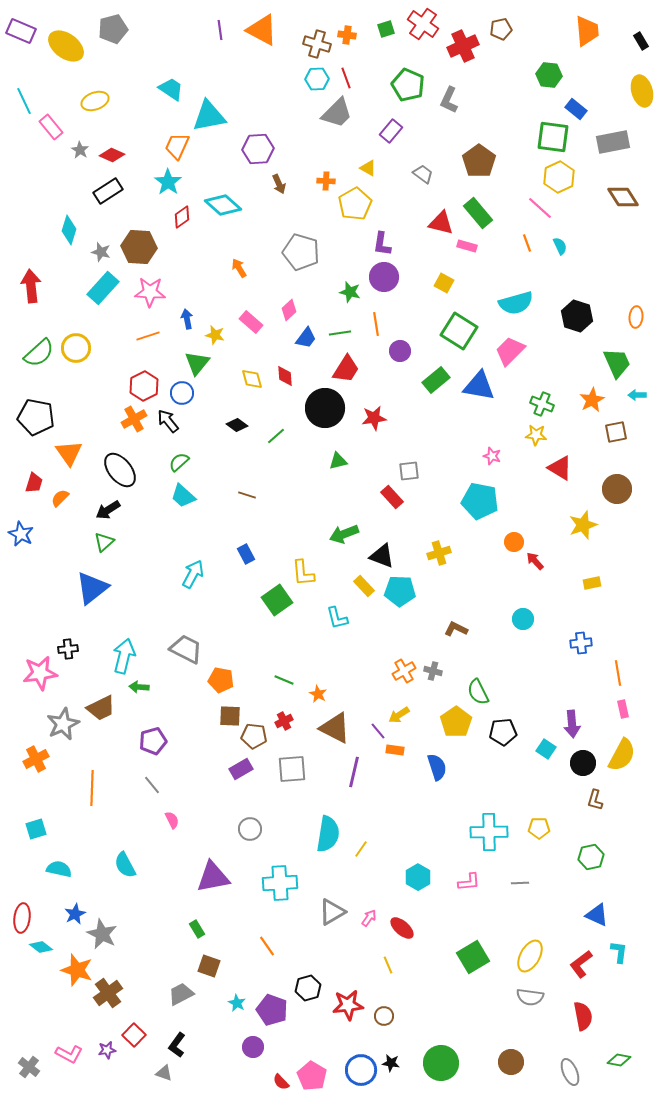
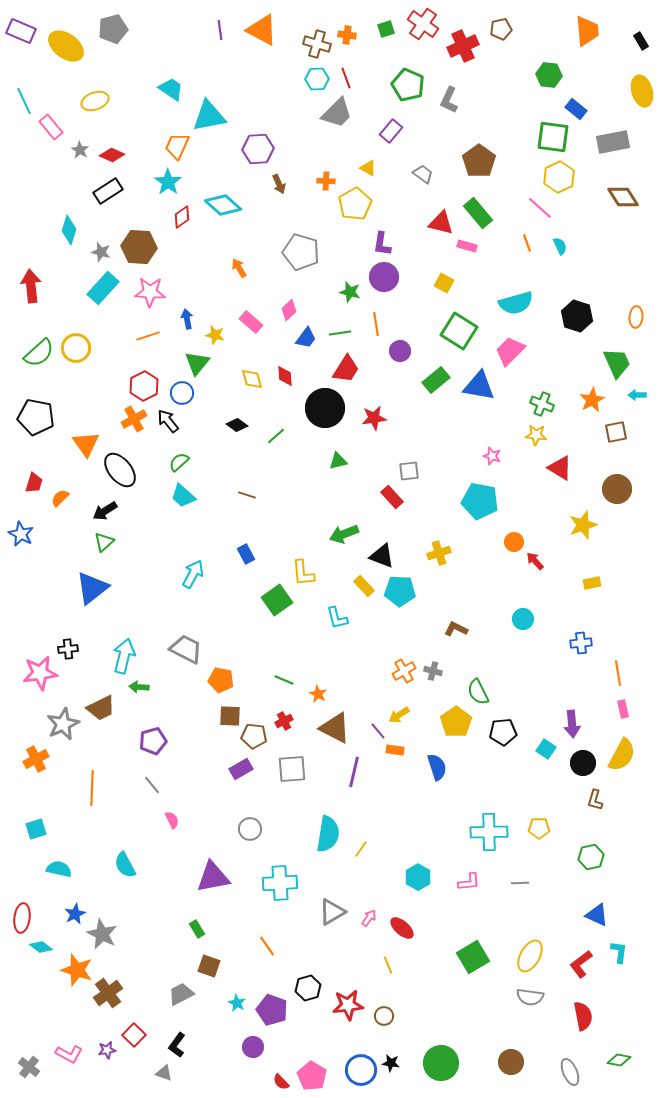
orange triangle at (69, 453): moved 17 px right, 9 px up
black arrow at (108, 510): moved 3 px left, 1 px down
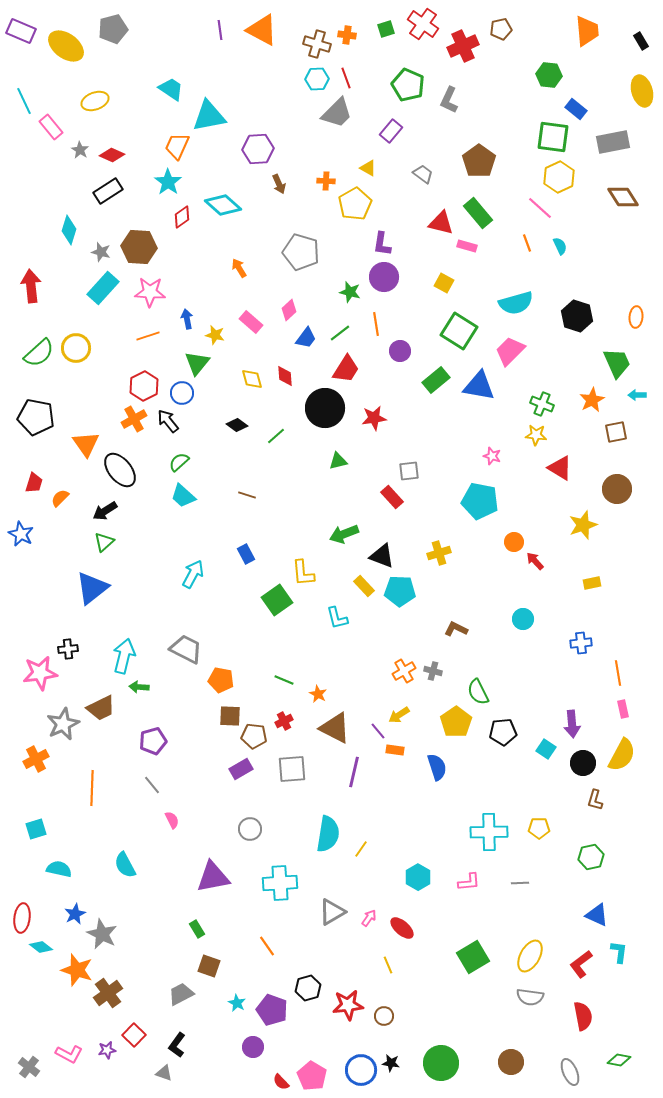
green line at (340, 333): rotated 30 degrees counterclockwise
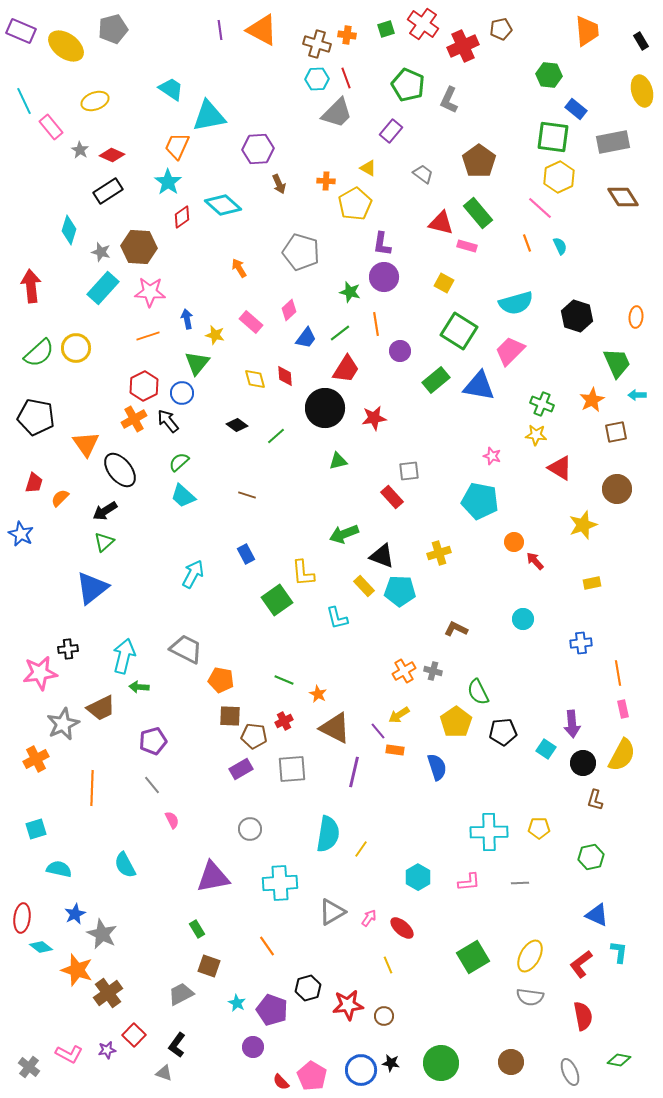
yellow diamond at (252, 379): moved 3 px right
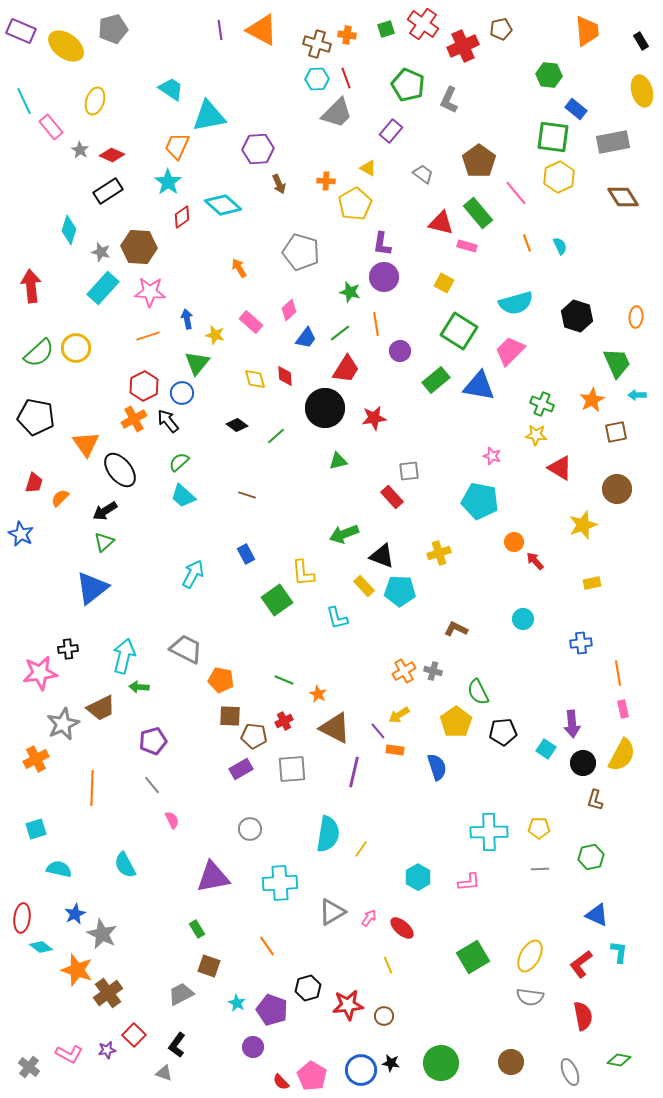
yellow ellipse at (95, 101): rotated 52 degrees counterclockwise
pink line at (540, 208): moved 24 px left, 15 px up; rotated 8 degrees clockwise
gray line at (520, 883): moved 20 px right, 14 px up
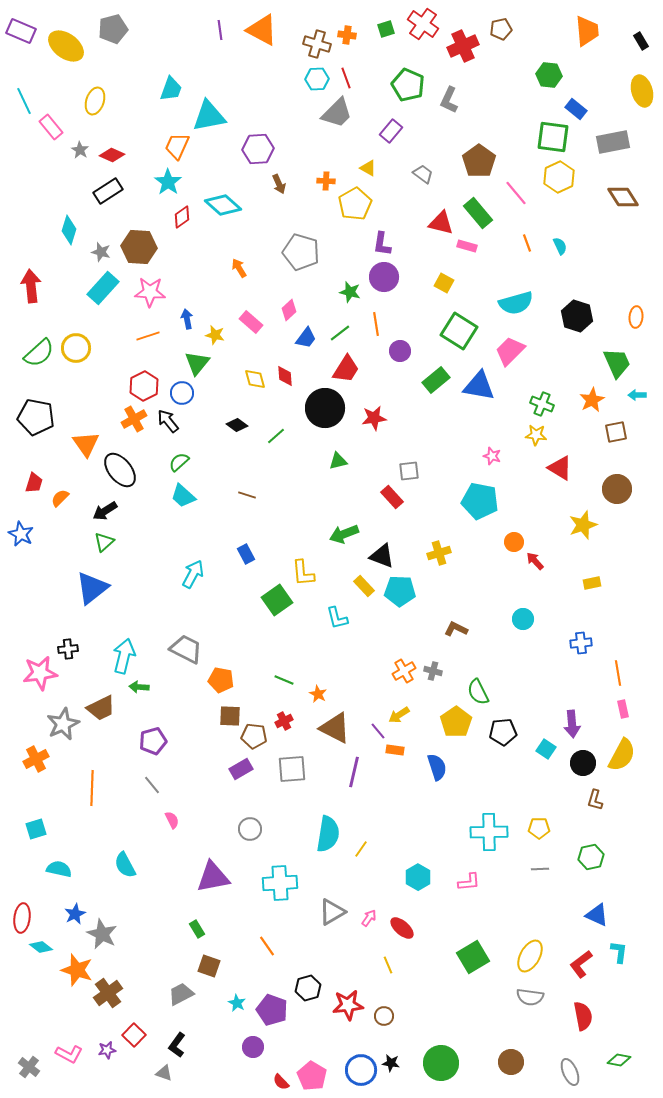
cyan trapezoid at (171, 89): rotated 76 degrees clockwise
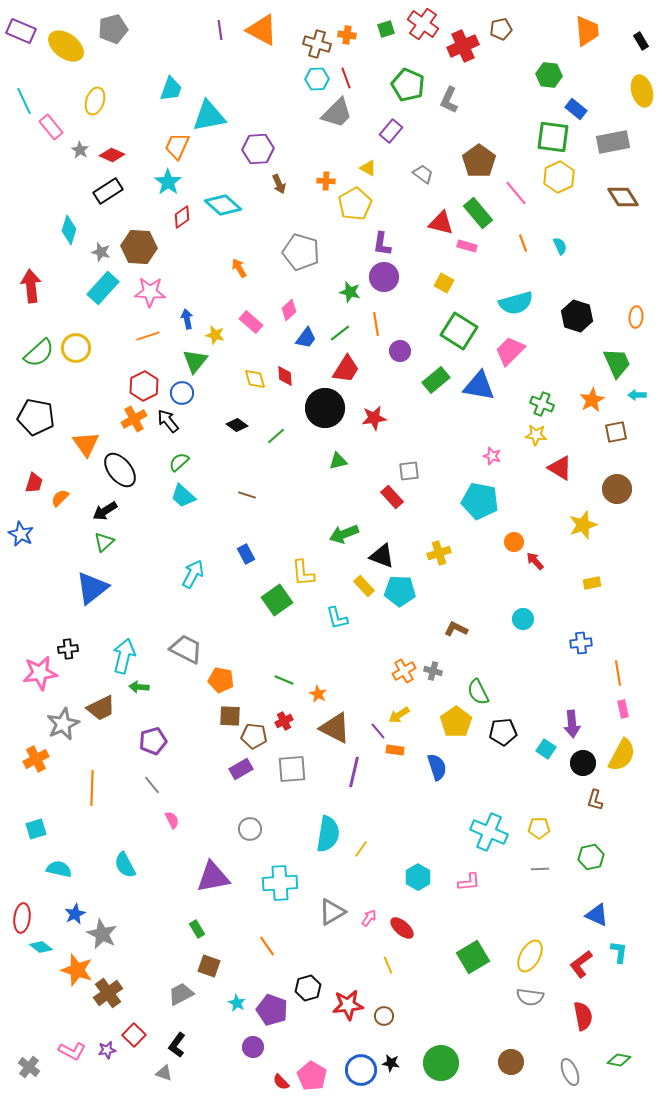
orange line at (527, 243): moved 4 px left
green triangle at (197, 363): moved 2 px left, 2 px up
cyan cross at (489, 832): rotated 24 degrees clockwise
pink L-shape at (69, 1054): moved 3 px right, 3 px up
